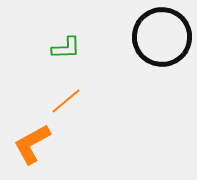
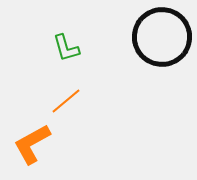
green L-shape: rotated 76 degrees clockwise
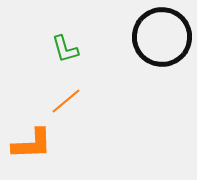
green L-shape: moved 1 px left, 1 px down
orange L-shape: rotated 153 degrees counterclockwise
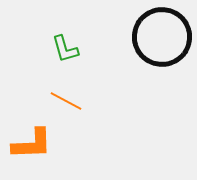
orange line: rotated 68 degrees clockwise
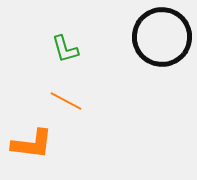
orange L-shape: rotated 9 degrees clockwise
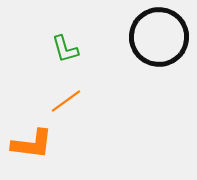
black circle: moved 3 px left
orange line: rotated 64 degrees counterclockwise
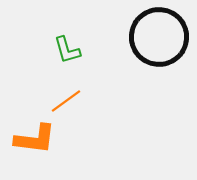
green L-shape: moved 2 px right, 1 px down
orange L-shape: moved 3 px right, 5 px up
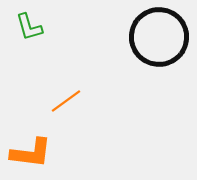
green L-shape: moved 38 px left, 23 px up
orange L-shape: moved 4 px left, 14 px down
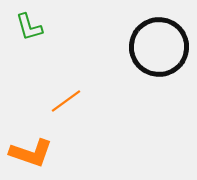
black circle: moved 10 px down
orange L-shape: rotated 12 degrees clockwise
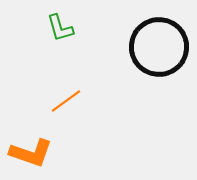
green L-shape: moved 31 px right, 1 px down
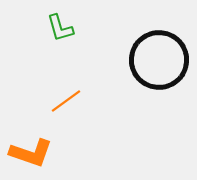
black circle: moved 13 px down
